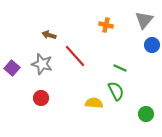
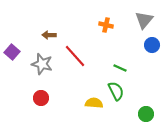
brown arrow: rotated 16 degrees counterclockwise
purple square: moved 16 px up
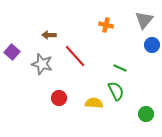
red circle: moved 18 px right
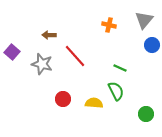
orange cross: moved 3 px right
red circle: moved 4 px right, 1 px down
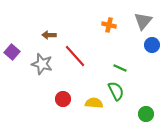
gray triangle: moved 1 px left, 1 px down
